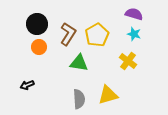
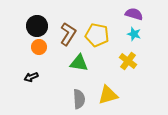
black circle: moved 2 px down
yellow pentagon: rotated 30 degrees counterclockwise
black arrow: moved 4 px right, 8 px up
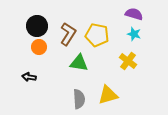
black arrow: moved 2 px left; rotated 32 degrees clockwise
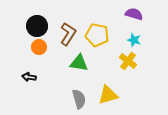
cyan star: moved 6 px down
gray semicircle: rotated 12 degrees counterclockwise
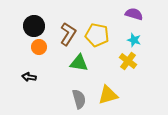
black circle: moved 3 px left
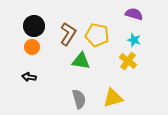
orange circle: moved 7 px left
green triangle: moved 2 px right, 2 px up
yellow triangle: moved 5 px right, 3 px down
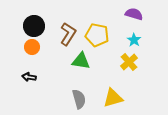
cyan star: rotated 16 degrees clockwise
yellow cross: moved 1 px right, 1 px down; rotated 12 degrees clockwise
